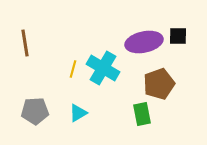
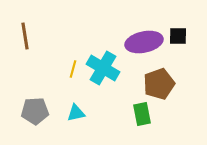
brown line: moved 7 px up
cyan triangle: moved 2 px left; rotated 18 degrees clockwise
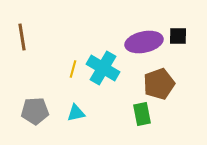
brown line: moved 3 px left, 1 px down
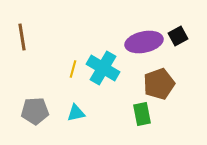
black square: rotated 30 degrees counterclockwise
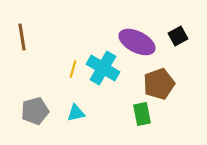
purple ellipse: moved 7 px left; rotated 39 degrees clockwise
gray pentagon: rotated 12 degrees counterclockwise
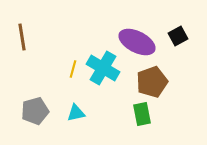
brown pentagon: moved 7 px left, 2 px up
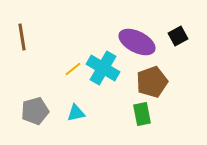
yellow line: rotated 36 degrees clockwise
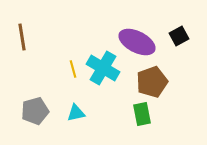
black square: moved 1 px right
yellow line: rotated 66 degrees counterclockwise
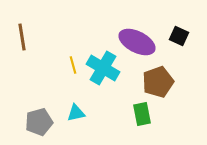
black square: rotated 36 degrees counterclockwise
yellow line: moved 4 px up
brown pentagon: moved 6 px right
gray pentagon: moved 4 px right, 11 px down
